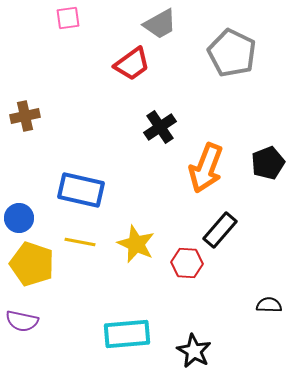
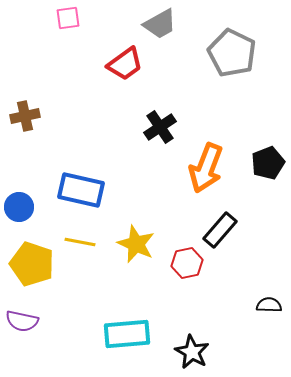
red trapezoid: moved 7 px left
blue circle: moved 11 px up
red hexagon: rotated 16 degrees counterclockwise
black star: moved 2 px left, 1 px down
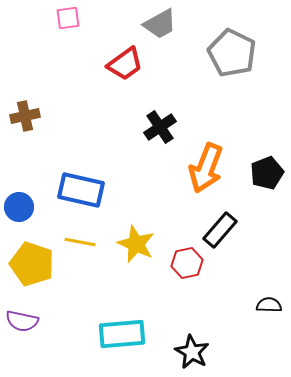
black pentagon: moved 1 px left, 10 px down
cyan rectangle: moved 5 px left
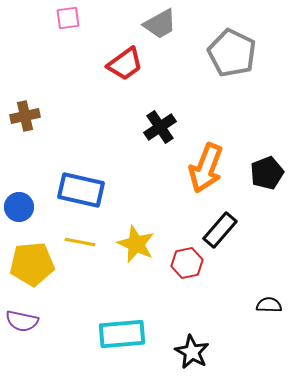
yellow pentagon: rotated 24 degrees counterclockwise
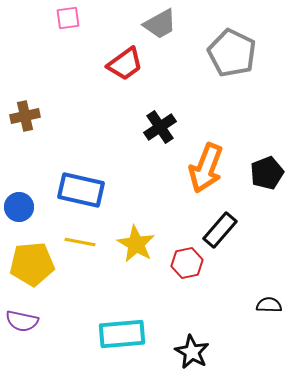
yellow star: rotated 6 degrees clockwise
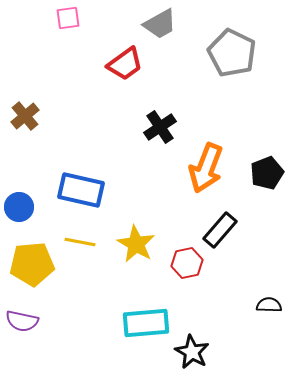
brown cross: rotated 28 degrees counterclockwise
cyan rectangle: moved 24 px right, 11 px up
